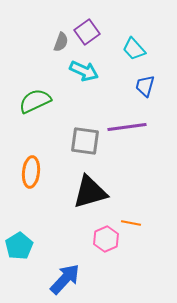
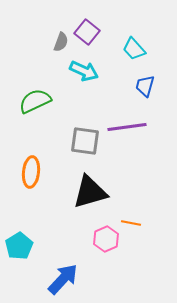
purple square: rotated 15 degrees counterclockwise
blue arrow: moved 2 px left
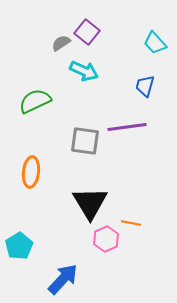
gray semicircle: moved 1 px down; rotated 144 degrees counterclockwise
cyan trapezoid: moved 21 px right, 6 px up
black triangle: moved 11 px down; rotated 45 degrees counterclockwise
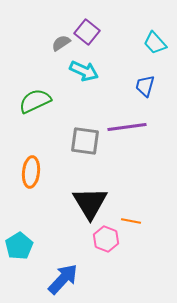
orange line: moved 2 px up
pink hexagon: rotated 15 degrees counterclockwise
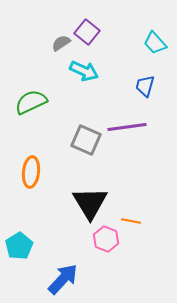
green semicircle: moved 4 px left, 1 px down
gray square: moved 1 px right, 1 px up; rotated 16 degrees clockwise
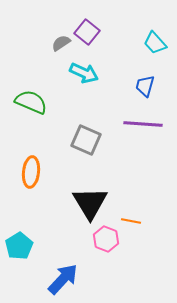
cyan arrow: moved 2 px down
green semicircle: rotated 48 degrees clockwise
purple line: moved 16 px right, 3 px up; rotated 12 degrees clockwise
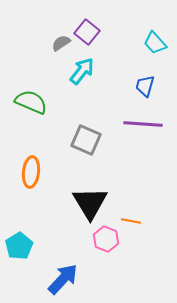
cyan arrow: moved 2 px left, 2 px up; rotated 76 degrees counterclockwise
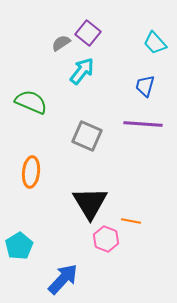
purple square: moved 1 px right, 1 px down
gray square: moved 1 px right, 4 px up
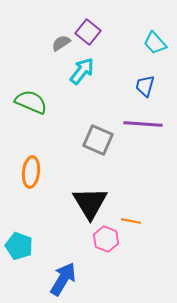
purple square: moved 1 px up
gray square: moved 11 px right, 4 px down
cyan pentagon: rotated 20 degrees counterclockwise
blue arrow: rotated 12 degrees counterclockwise
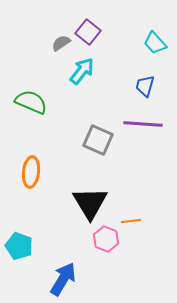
orange line: rotated 18 degrees counterclockwise
